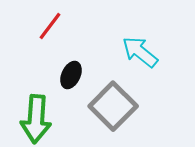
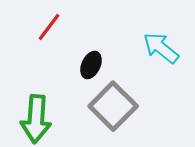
red line: moved 1 px left, 1 px down
cyan arrow: moved 21 px right, 4 px up
black ellipse: moved 20 px right, 10 px up
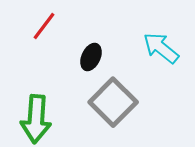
red line: moved 5 px left, 1 px up
black ellipse: moved 8 px up
gray square: moved 4 px up
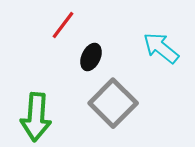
red line: moved 19 px right, 1 px up
gray square: moved 1 px down
green arrow: moved 2 px up
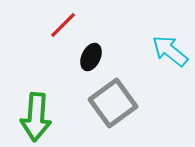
red line: rotated 8 degrees clockwise
cyan arrow: moved 9 px right, 3 px down
gray square: rotated 9 degrees clockwise
